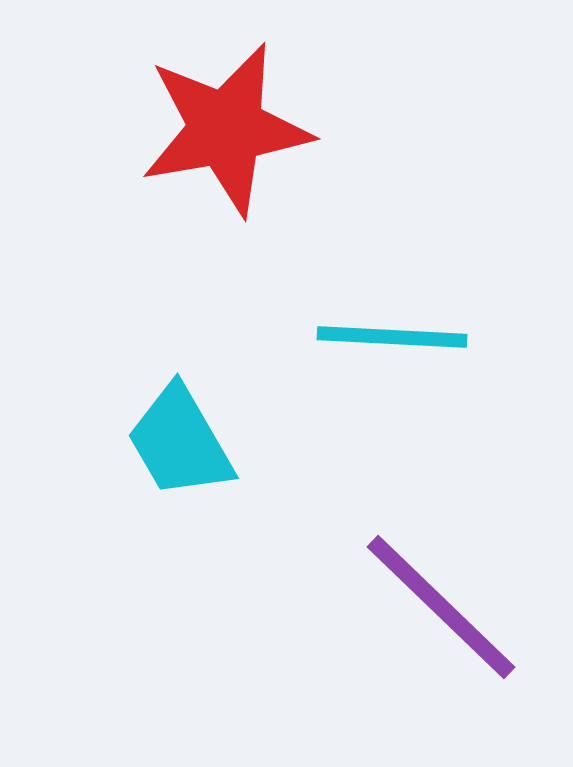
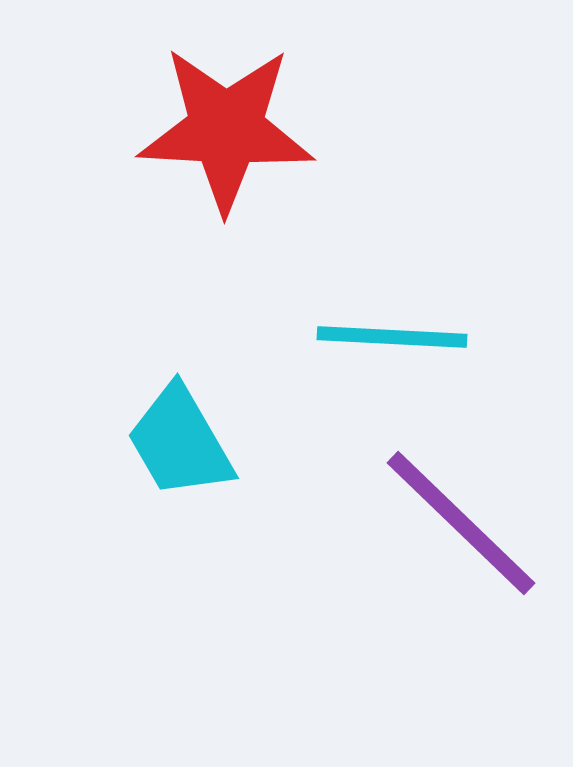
red star: rotated 13 degrees clockwise
purple line: moved 20 px right, 84 px up
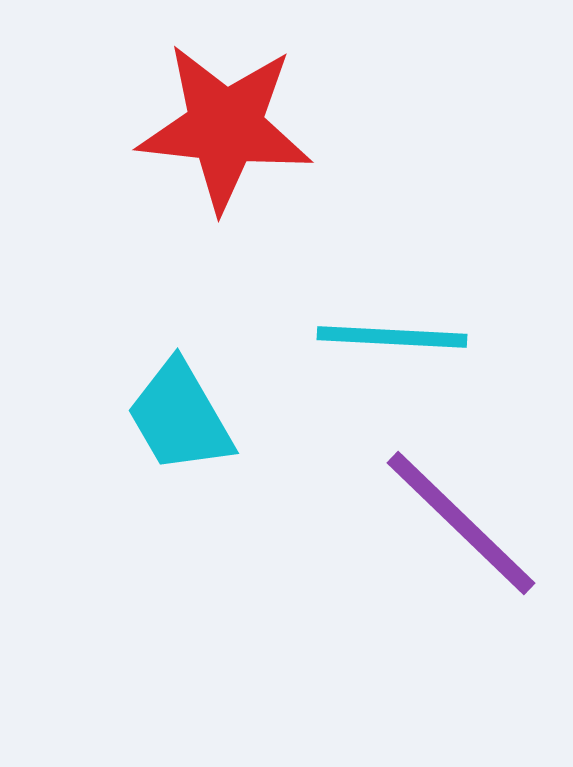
red star: moved 1 px left, 2 px up; rotated 3 degrees clockwise
cyan trapezoid: moved 25 px up
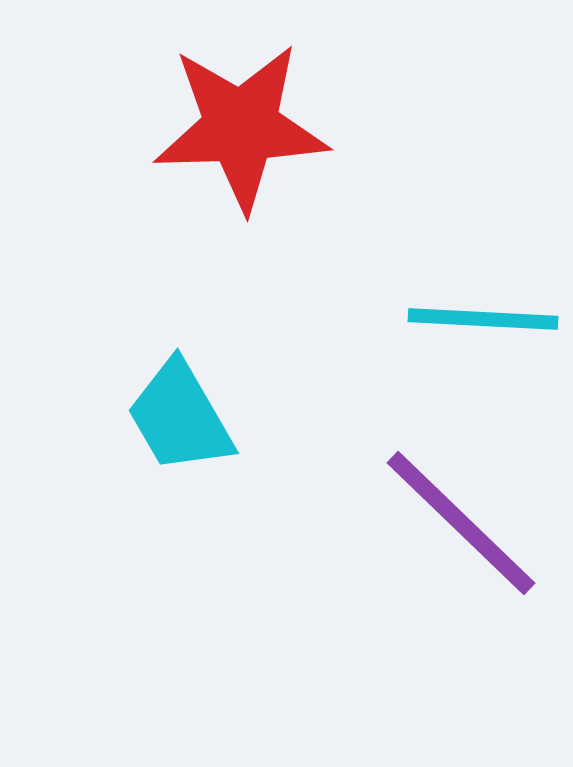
red star: moved 16 px right; rotated 8 degrees counterclockwise
cyan line: moved 91 px right, 18 px up
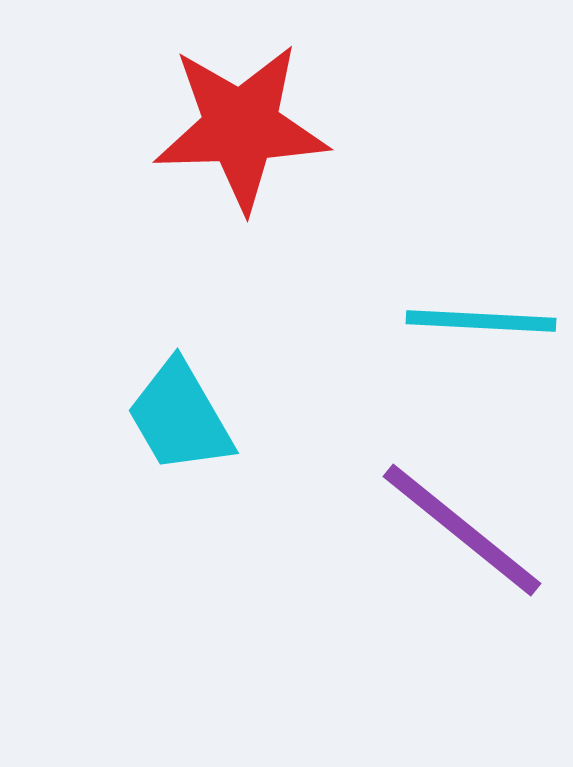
cyan line: moved 2 px left, 2 px down
purple line: moved 1 px right, 7 px down; rotated 5 degrees counterclockwise
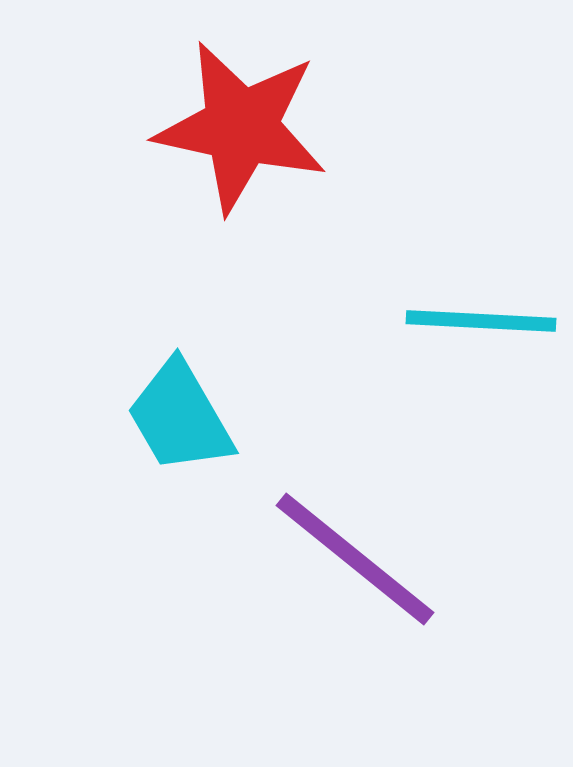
red star: rotated 14 degrees clockwise
purple line: moved 107 px left, 29 px down
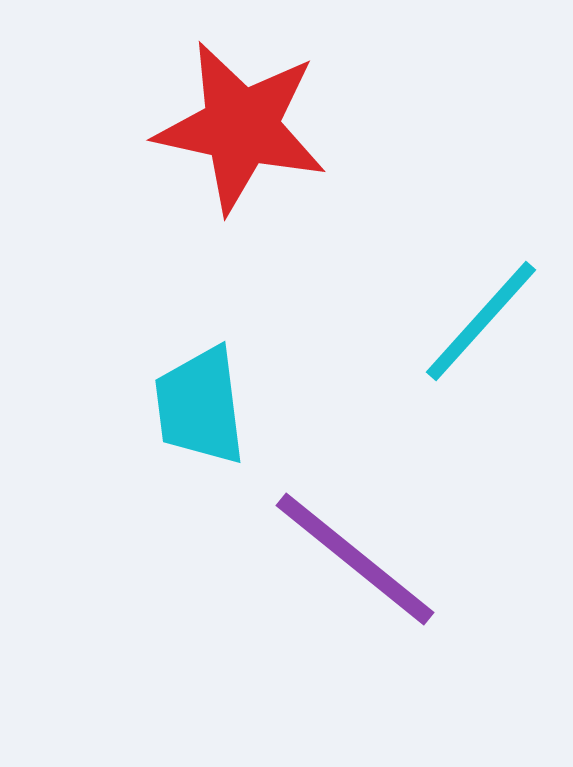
cyan line: rotated 51 degrees counterclockwise
cyan trapezoid: moved 20 px right, 11 px up; rotated 23 degrees clockwise
